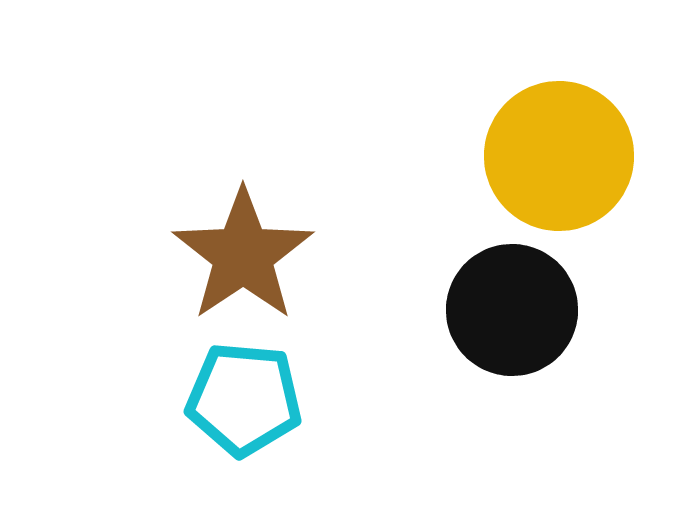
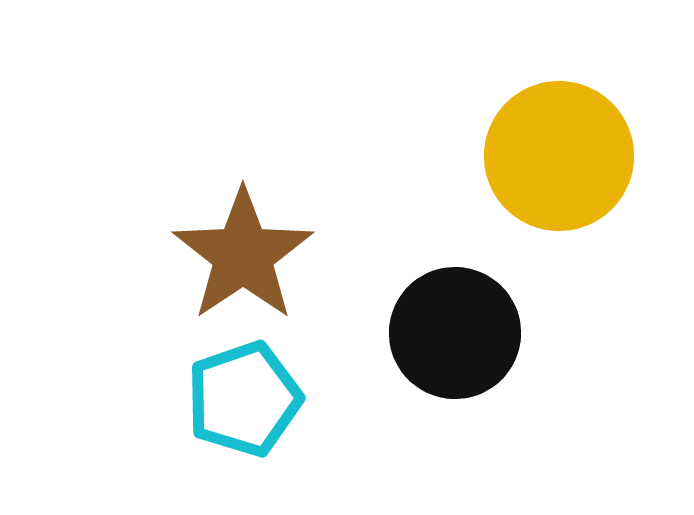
black circle: moved 57 px left, 23 px down
cyan pentagon: rotated 24 degrees counterclockwise
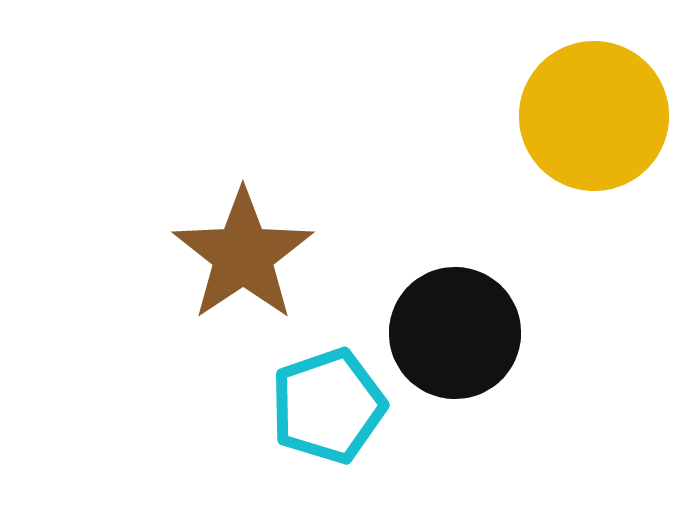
yellow circle: moved 35 px right, 40 px up
cyan pentagon: moved 84 px right, 7 px down
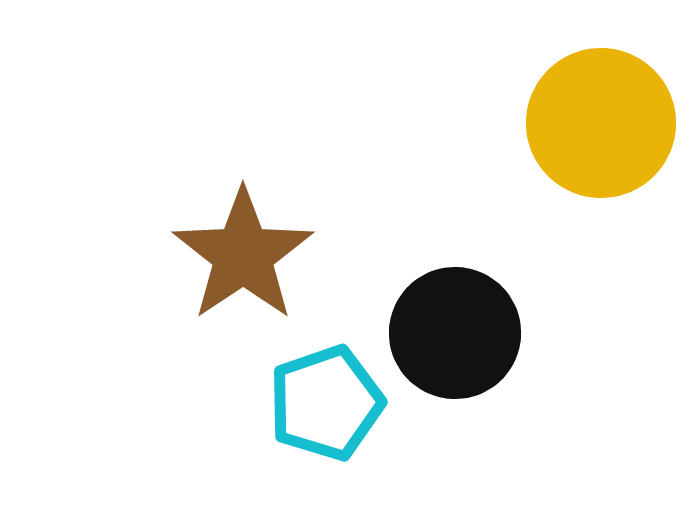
yellow circle: moved 7 px right, 7 px down
cyan pentagon: moved 2 px left, 3 px up
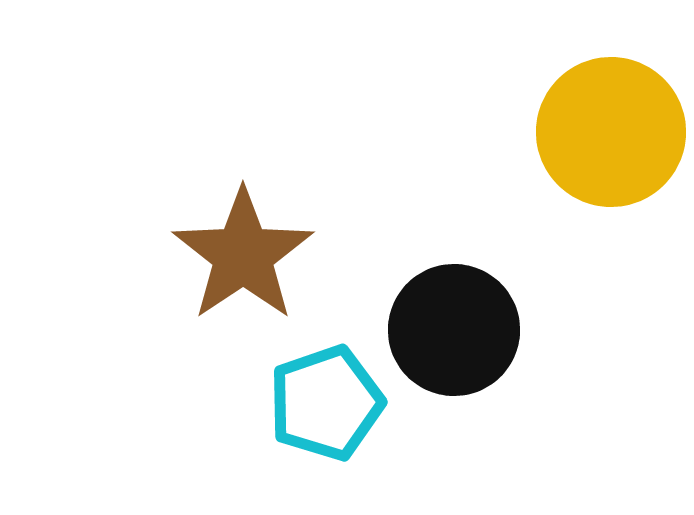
yellow circle: moved 10 px right, 9 px down
black circle: moved 1 px left, 3 px up
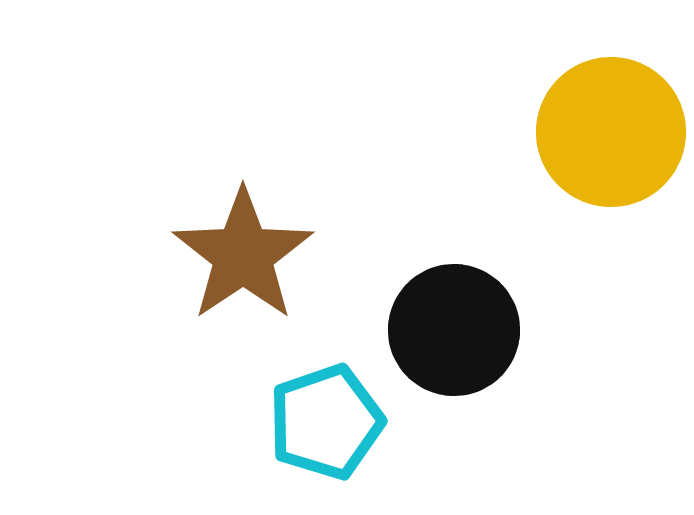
cyan pentagon: moved 19 px down
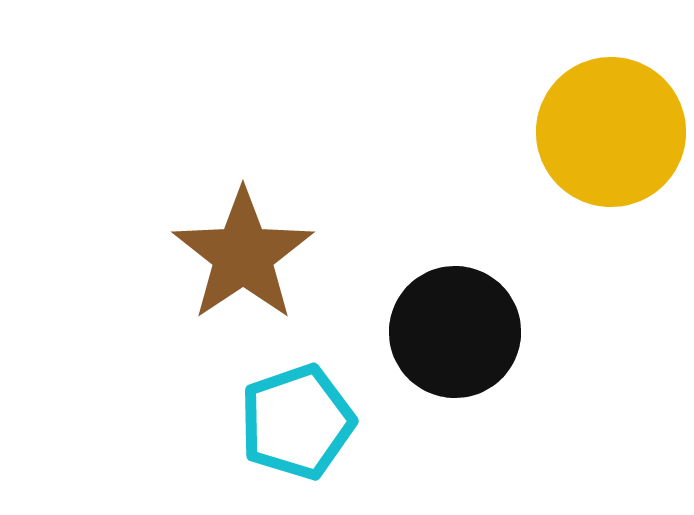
black circle: moved 1 px right, 2 px down
cyan pentagon: moved 29 px left
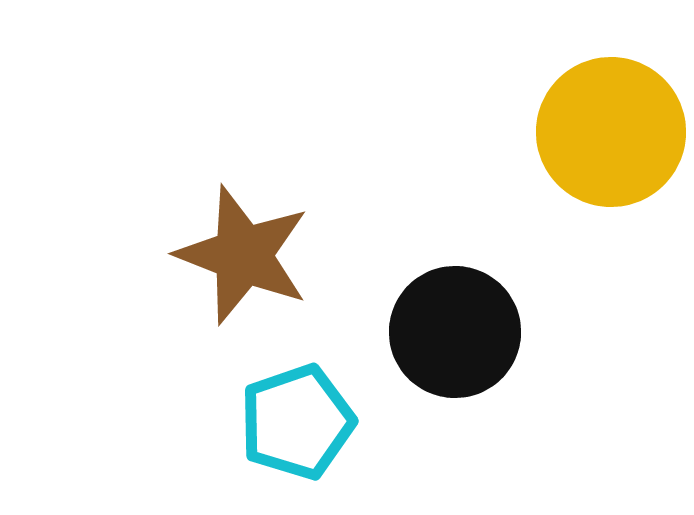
brown star: rotated 17 degrees counterclockwise
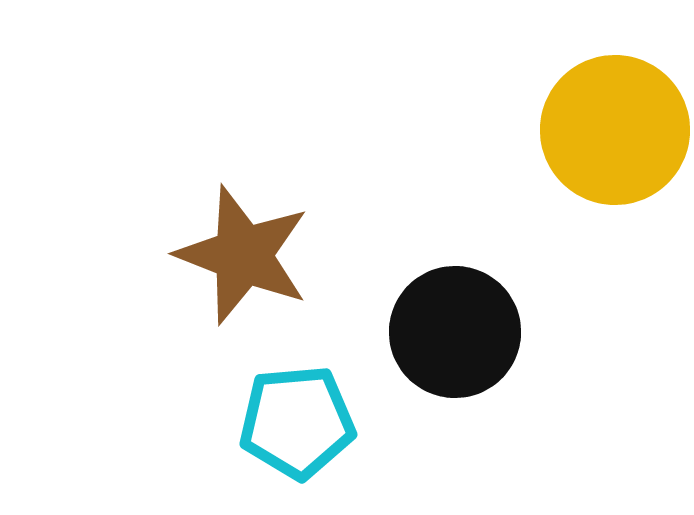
yellow circle: moved 4 px right, 2 px up
cyan pentagon: rotated 14 degrees clockwise
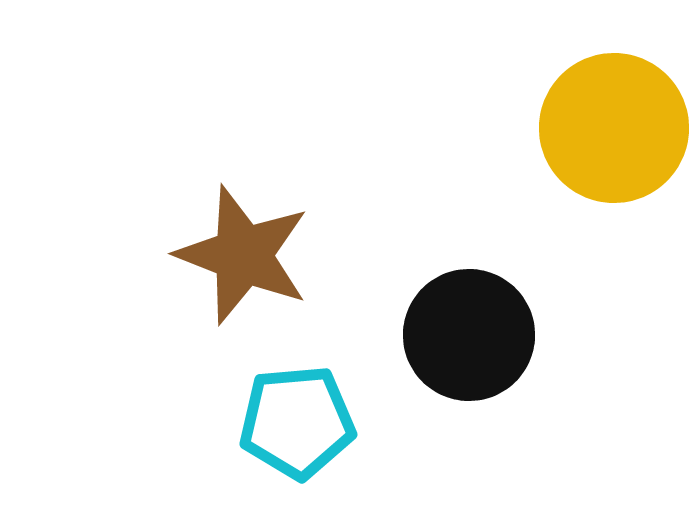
yellow circle: moved 1 px left, 2 px up
black circle: moved 14 px right, 3 px down
